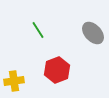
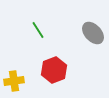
red hexagon: moved 3 px left
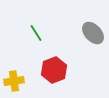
green line: moved 2 px left, 3 px down
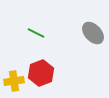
green line: rotated 30 degrees counterclockwise
red hexagon: moved 13 px left, 3 px down
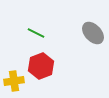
red hexagon: moved 7 px up
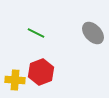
red hexagon: moved 6 px down
yellow cross: moved 1 px right, 1 px up; rotated 12 degrees clockwise
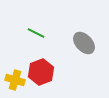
gray ellipse: moved 9 px left, 10 px down
yellow cross: rotated 12 degrees clockwise
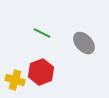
green line: moved 6 px right
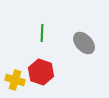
green line: rotated 66 degrees clockwise
red hexagon: rotated 20 degrees counterclockwise
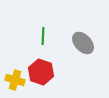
green line: moved 1 px right, 3 px down
gray ellipse: moved 1 px left
